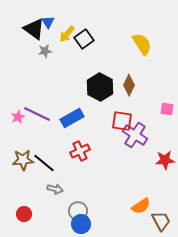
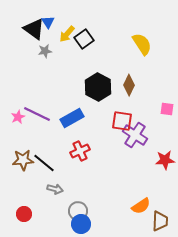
black hexagon: moved 2 px left
brown trapezoid: moved 1 px left; rotated 30 degrees clockwise
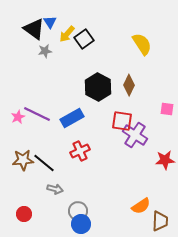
blue triangle: moved 2 px right
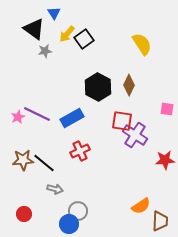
blue triangle: moved 4 px right, 9 px up
blue circle: moved 12 px left
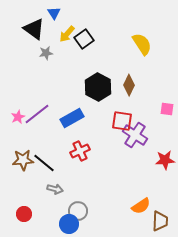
gray star: moved 1 px right, 2 px down
purple line: rotated 64 degrees counterclockwise
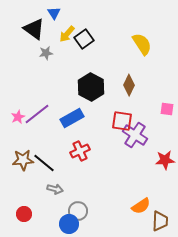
black hexagon: moved 7 px left
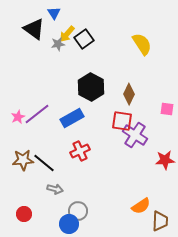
gray star: moved 12 px right, 9 px up
brown diamond: moved 9 px down
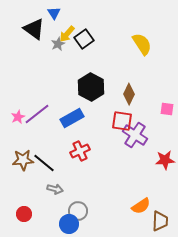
gray star: rotated 16 degrees counterclockwise
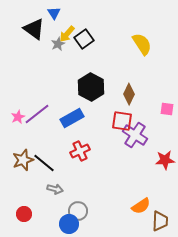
brown star: rotated 15 degrees counterclockwise
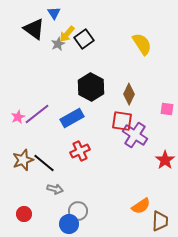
red star: rotated 30 degrees counterclockwise
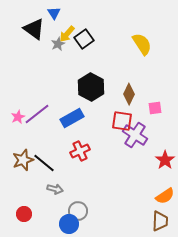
pink square: moved 12 px left, 1 px up; rotated 16 degrees counterclockwise
orange semicircle: moved 24 px right, 10 px up
